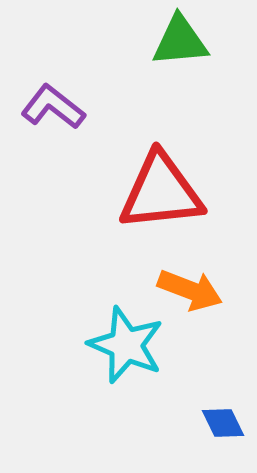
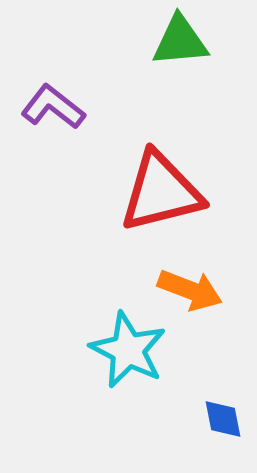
red triangle: rotated 8 degrees counterclockwise
cyan star: moved 2 px right, 5 px down; rotated 4 degrees clockwise
blue diamond: moved 4 px up; rotated 15 degrees clockwise
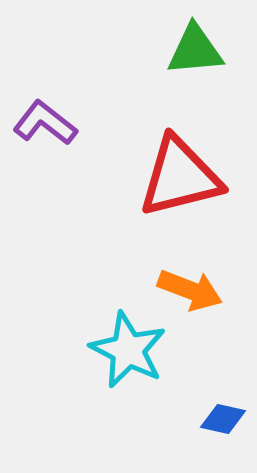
green triangle: moved 15 px right, 9 px down
purple L-shape: moved 8 px left, 16 px down
red triangle: moved 19 px right, 15 px up
blue diamond: rotated 66 degrees counterclockwise
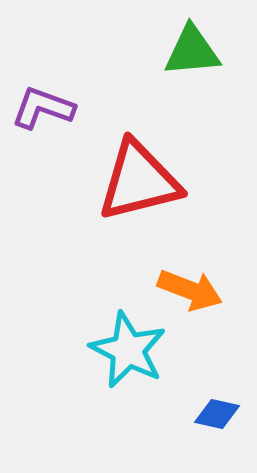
green triangle: moved 3 px left, 1 px down
purple L-shape: moved 2 px left, 15 px up; rotated 18 degrees counterclockwise
red triangle: moved 41 px left, 4 px down
blue diamond: moved 6 px left, 5 px up
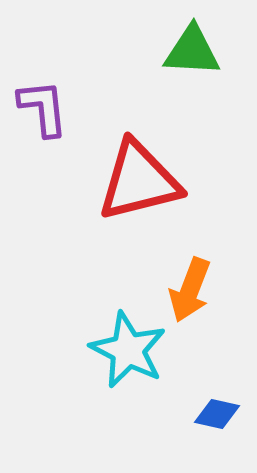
green triangle: rotated 8 degrees clockwise
purple L-shape: rotated 64 degrees clockwise
orange arrow: rotated 90 degrees clockwise
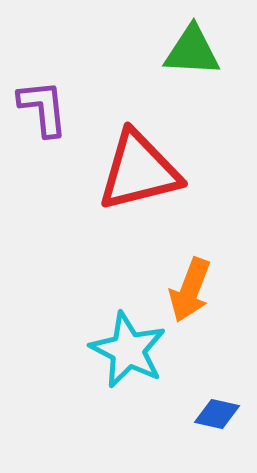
red triangle: moved 10 px up
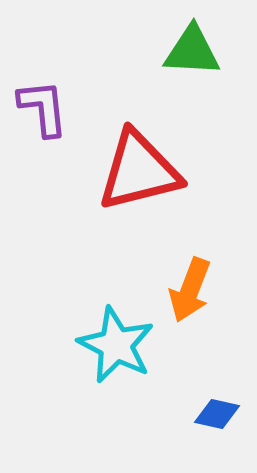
cyan star: moved 12 px left, 5 px up
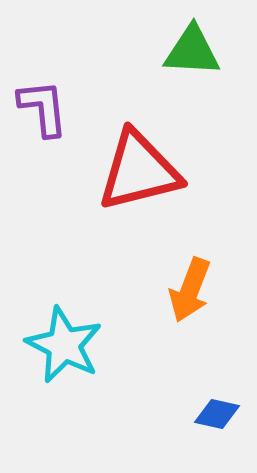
cyan star: moved 52 px left
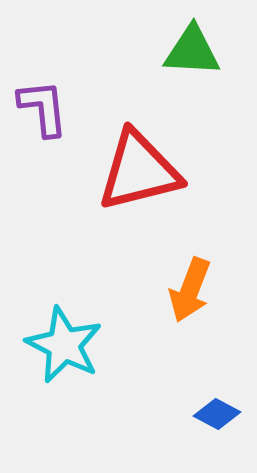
blue diamond: rotated 15 degrees clockwise
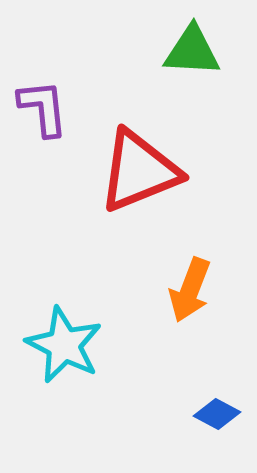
red triangle: rotated 8 degrees counterclockwise
